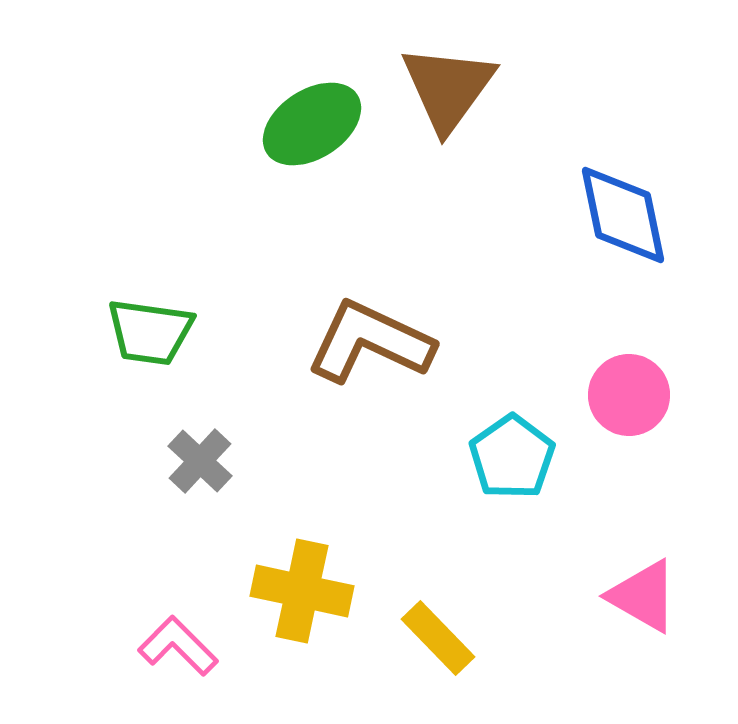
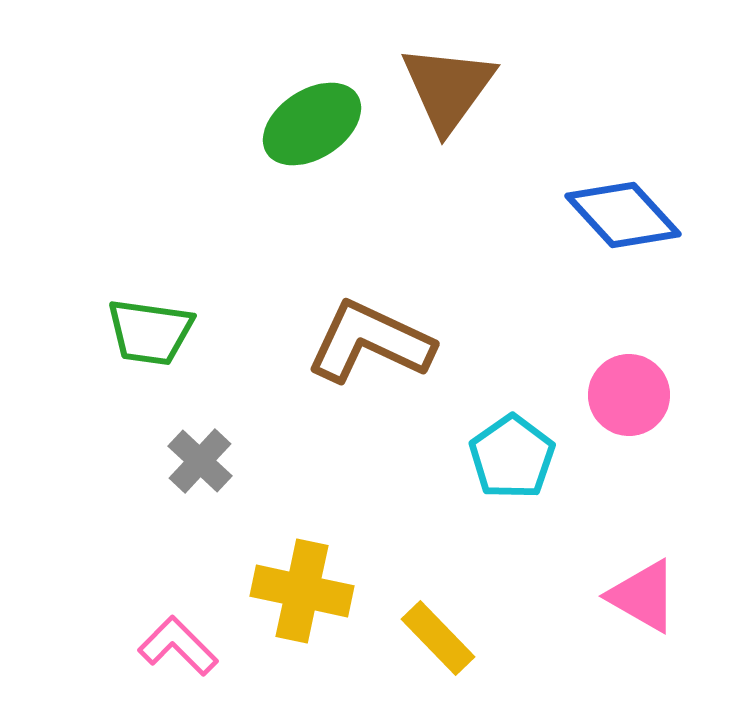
blue diamond: rotated 31 degrees counterclockwise
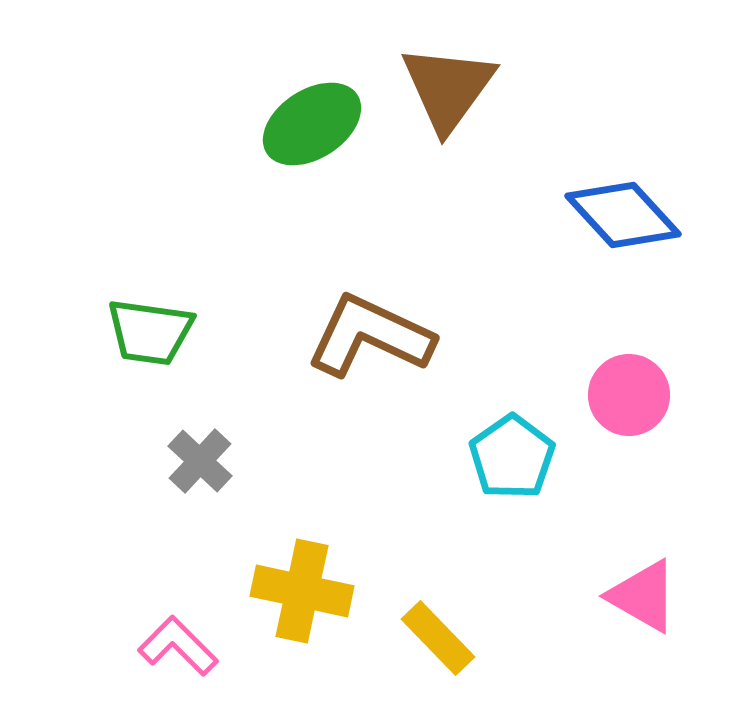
brown L-shape: moved 6 px up
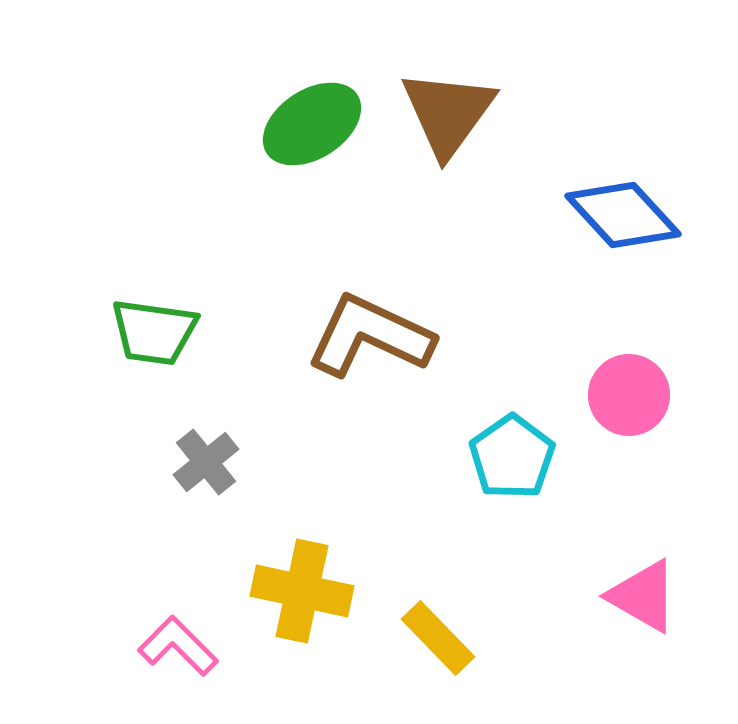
brown triangle: moved 25 px down
green trapezoid: moved 4 px right
gray cross: moved 6 px right, 1 px down; rotated 8 degrees clockwise
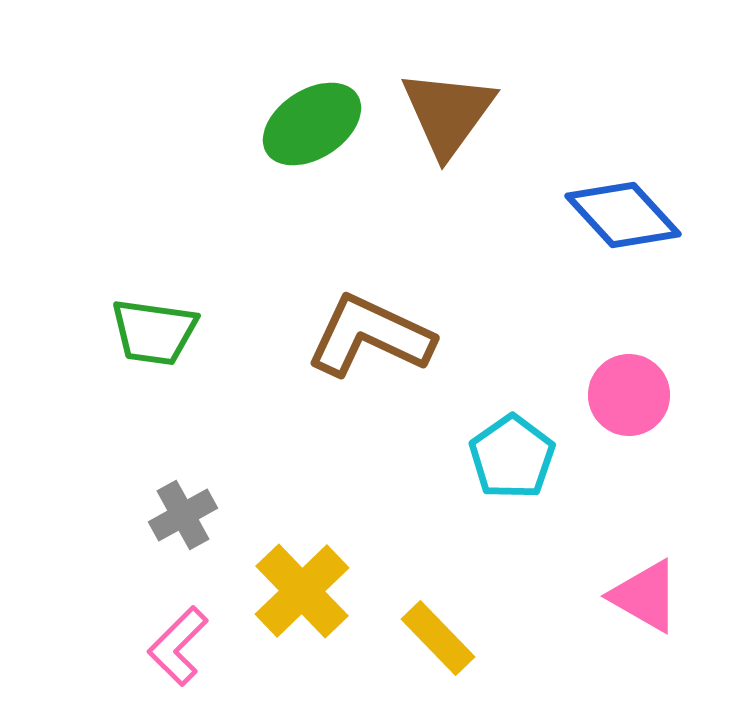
gray cross: moved 23 px left, 53 px down; rotated 10 degrees clockwise
yellow cross: rotated 34 degrees clockwise
pink triangle: moved 2 px right
pink L-shape: rotated 90 degrees counterclockwise
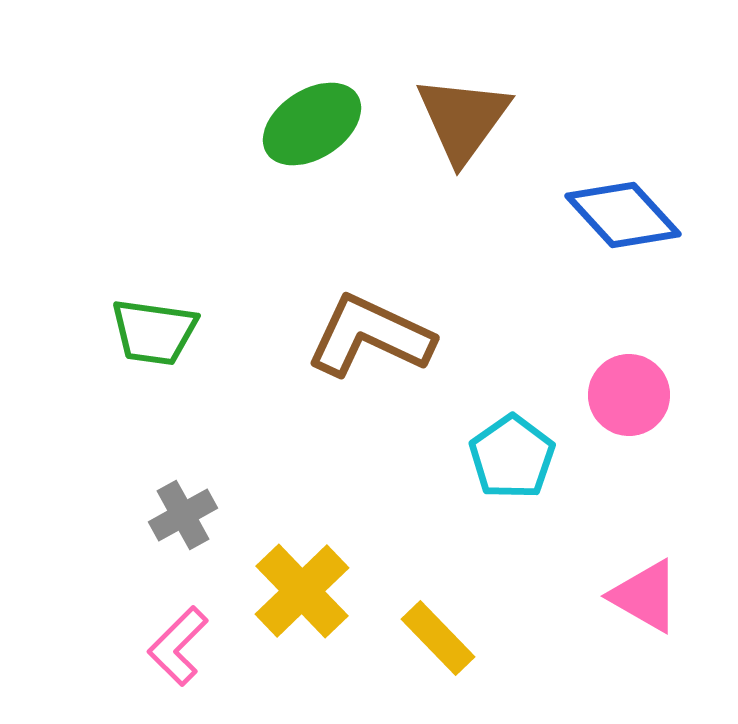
brown triangle: moved 15 px right, 6 px down
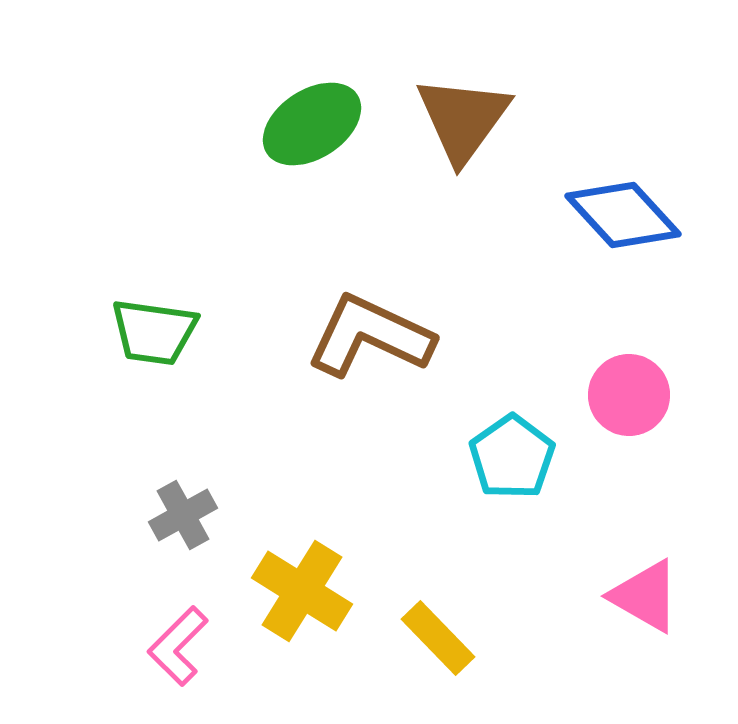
yellow cross: rotated 14 degrees counterclockwise
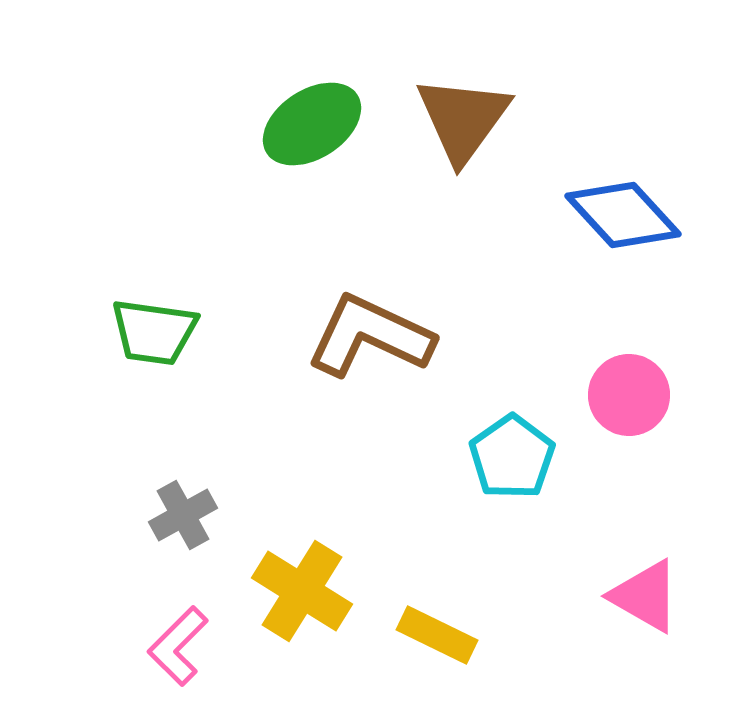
yellow rectangle: moved 1 px left, 3 px up; rotated 20 degrees counterclockwise
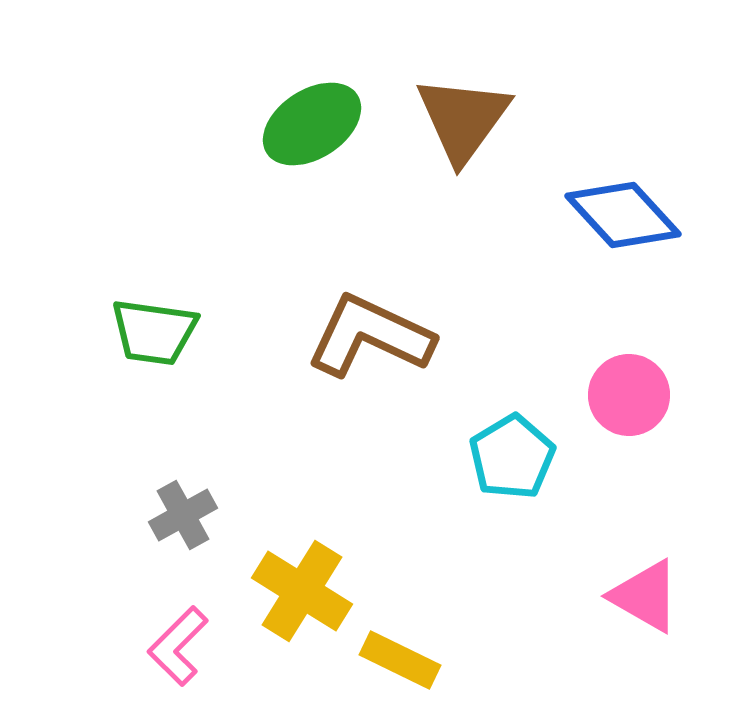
cyan pentagon: rotated 4 degrees clockwise
yellow rectangle: moved 37 px left, 25 px down
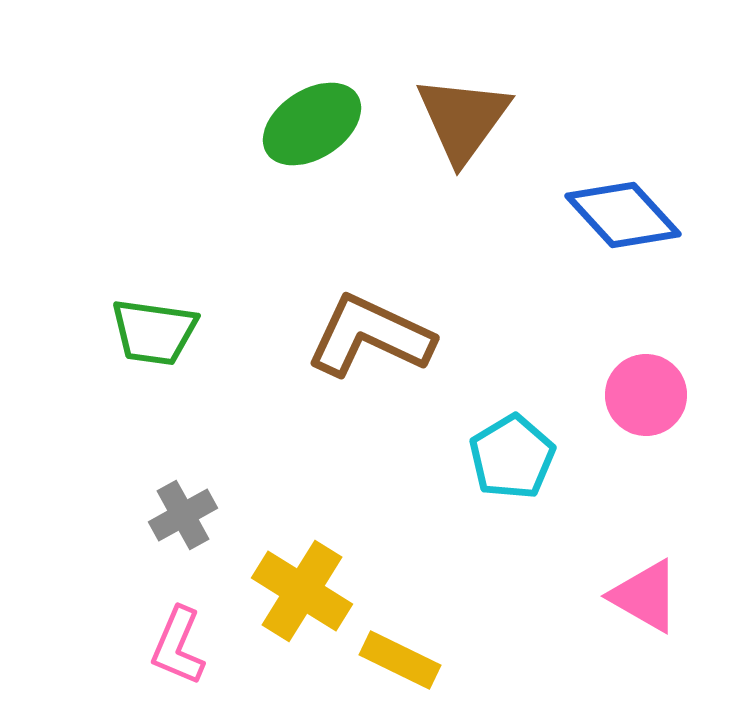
pink circle: moved 17 px right
pink L-shape: rotated 22 degrees counterclockwise
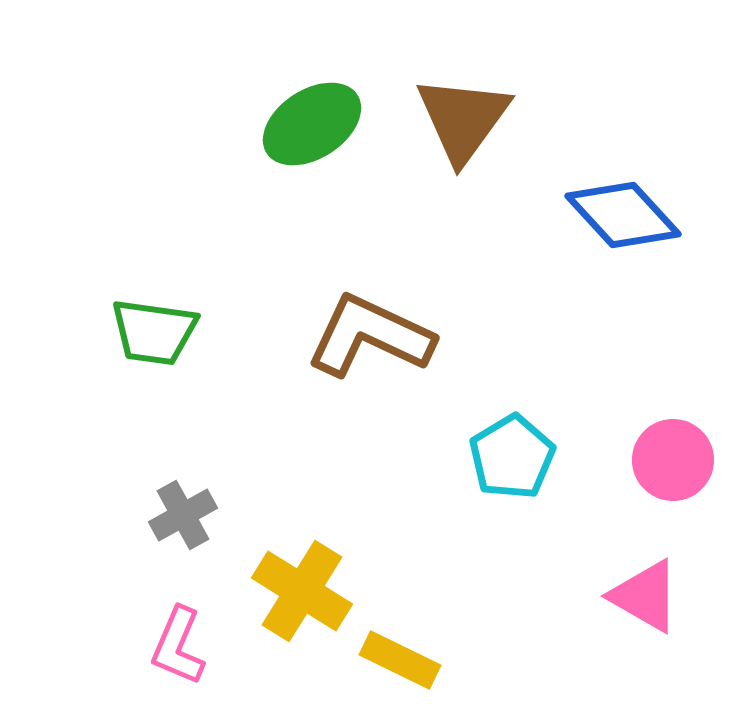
pink circle: moved 27 px right, 65 px down
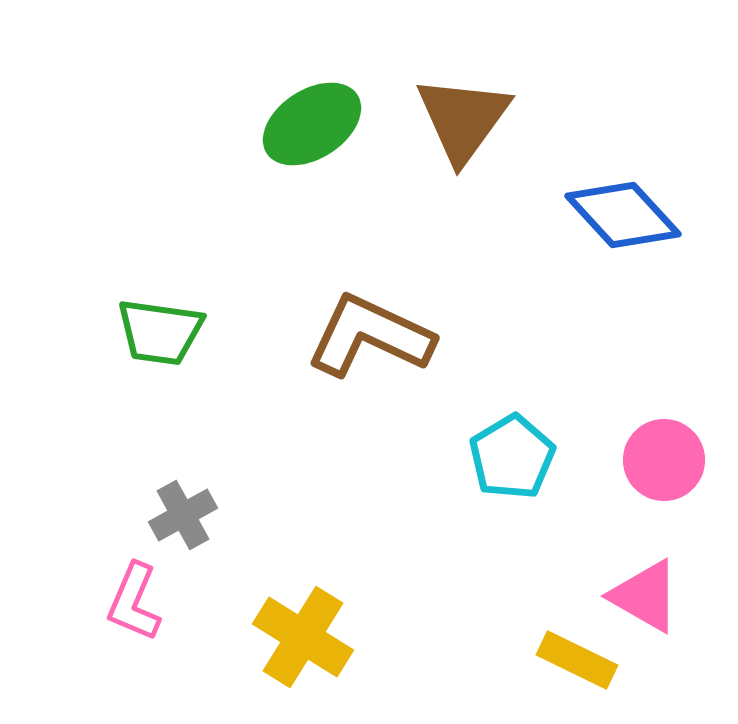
green trapezoid: moved 6 px right
pink circle: moved 9 px left
yellow cross: moved 1 px right, 46 px down
pink L-shape: moved 44 px left, 44 px up
yellow rectangle: moved 177 px right
